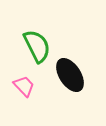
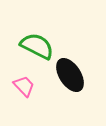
green semicircle: rotated 36 degrees counterclockwise
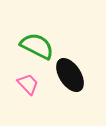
pink trapezoid: moved 4 px right, 2 px up
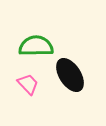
green semicircle: moved 1 px left; rotated 28 degrees counterclockwise
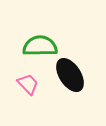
green semicircle: moved 4 px right
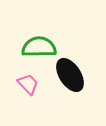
green semicircle: moved 1 px left, 1 px down
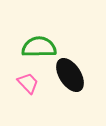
pink trapezoid: moved 1 px up
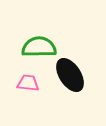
pink trapezoid: rotated 40 degrees counterclockwise
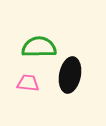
black ellipse: rotated 44 degrees clockwise
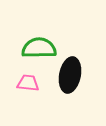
green semicircle: moved 1 px down
